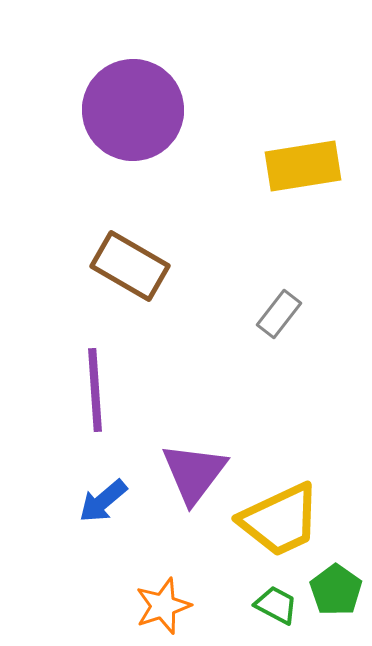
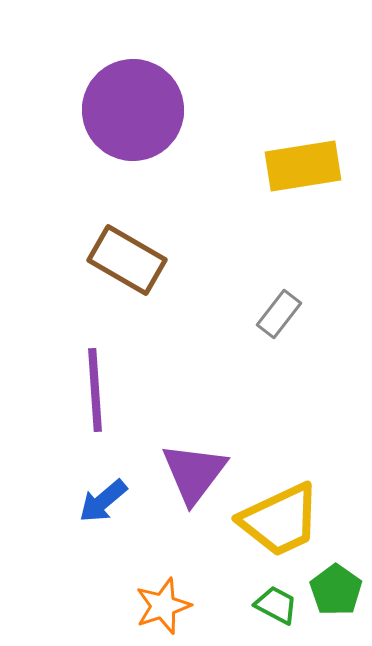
brown rectangle: moved 3 px left, 6 px up
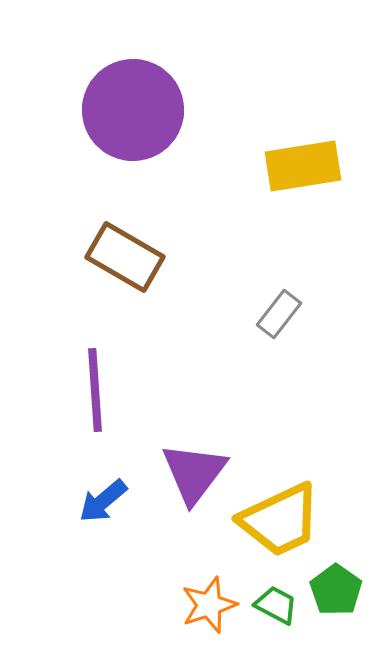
brown rectangle: moved 2 px left, 3 px up
orange star: moved 46 px right, 1 px up
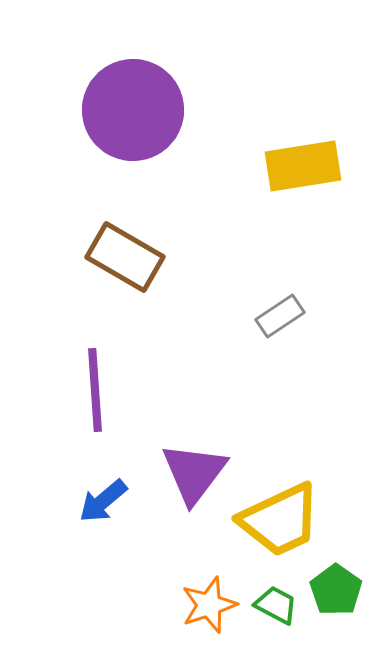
gray rectangle: moved 1 px right, 2 px down; rotated 18 degrees clockwise
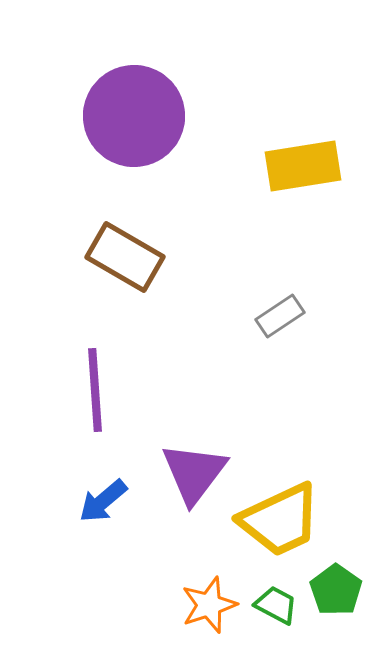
purple circle: moved 1 px right, 6 px down
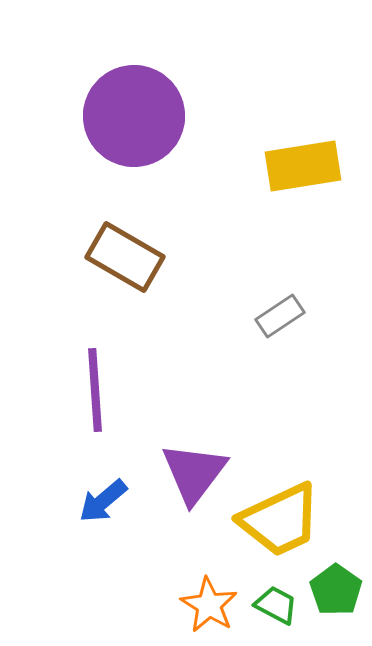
orange star: rotated 22 degrees counterclockwise
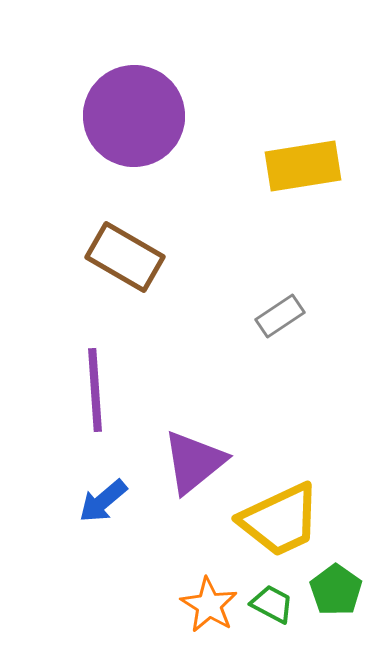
purple triangle: moved 11 px up; rotated 14 degrees clockwise
green trapezoid: moved 4 px left, 1 px up
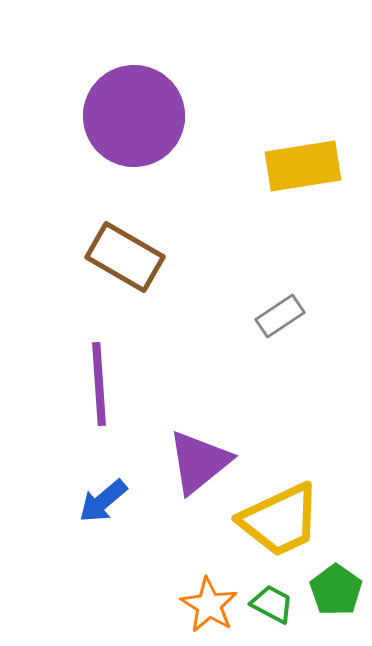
purple line: moved 4 px right, 6 px up
purple triangle: moved 5 px right
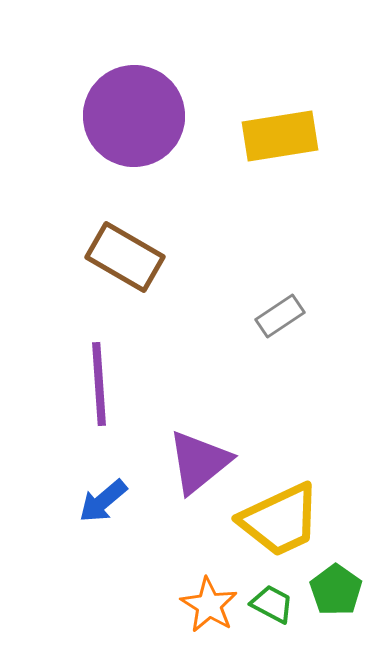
yellow rectangle: moved 23 px left, 30 px up
